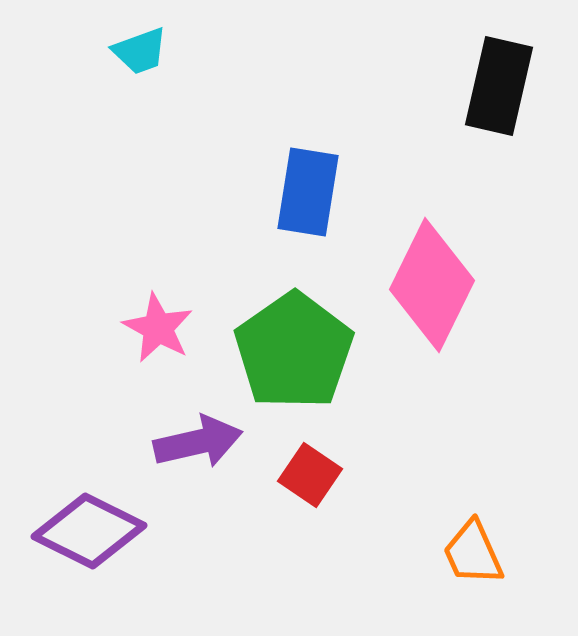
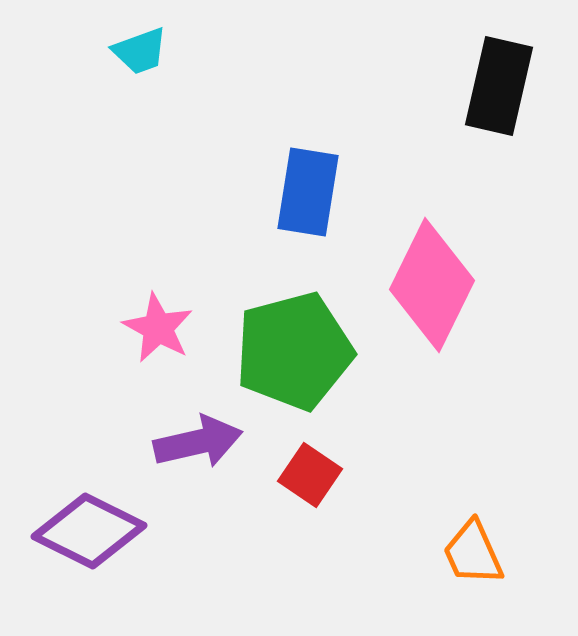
green pentagon: rotated 20 degrees clockwise
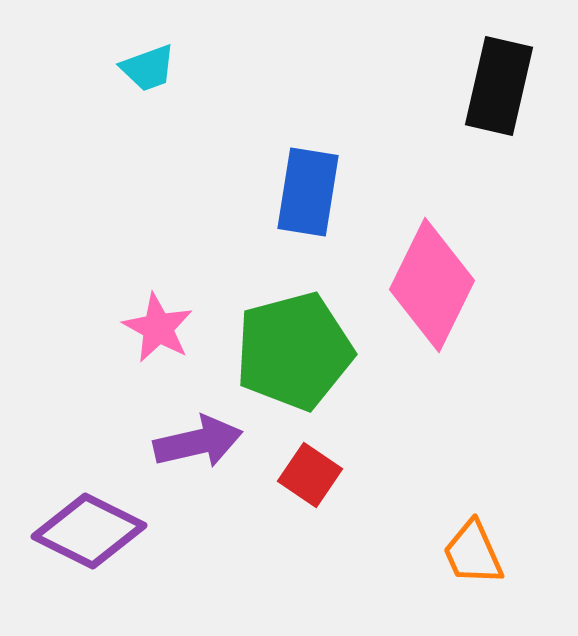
cyan trapezoid: moved 8 px right, 17 px down
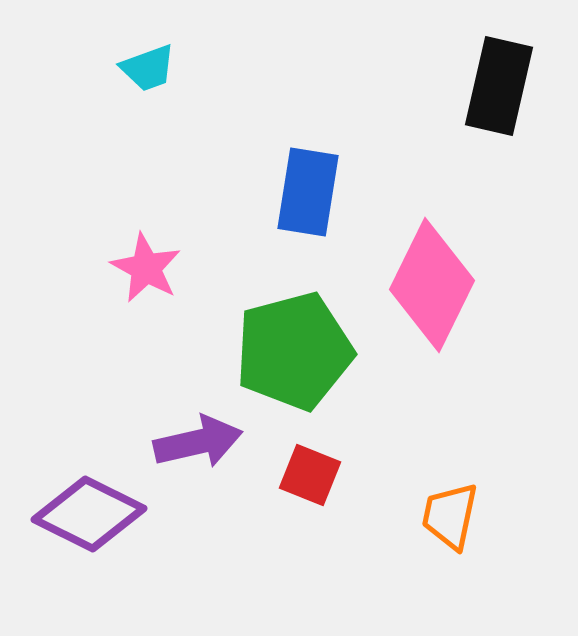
pink star: moved 12 px left, 60 px up
red square: rotated 12 degrees counterclockwise
purple diamond: moved 17 px up
orange trapezoid: moved 23 px left, 37 px up; rotated 36 degrees clockwise
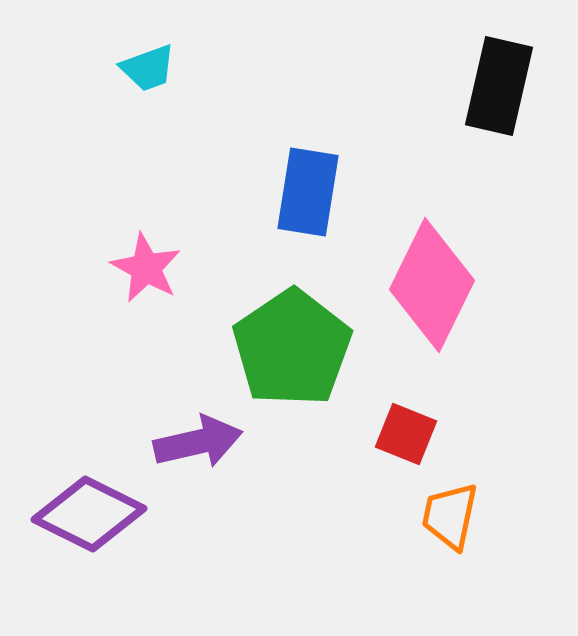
green pentagon: moved 2 px left, 3 px up; rotated 19 degrees counterclockwise
red square: moved 96 px right, 41 px up
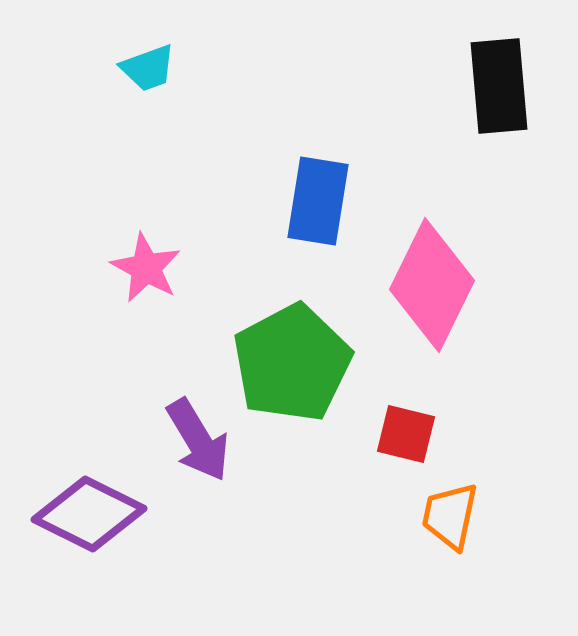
black rectangle: rotated 18 degrees counterclockwise
blue rectangle: moved 10 px right, 9 px down
green pentagon: moved 15 px down; rotated 6 degrees clockwise
red square: rotated 8 degrees counterclockwise
purple arrow: moved 2 px up; rotated 72 degrees clockwise
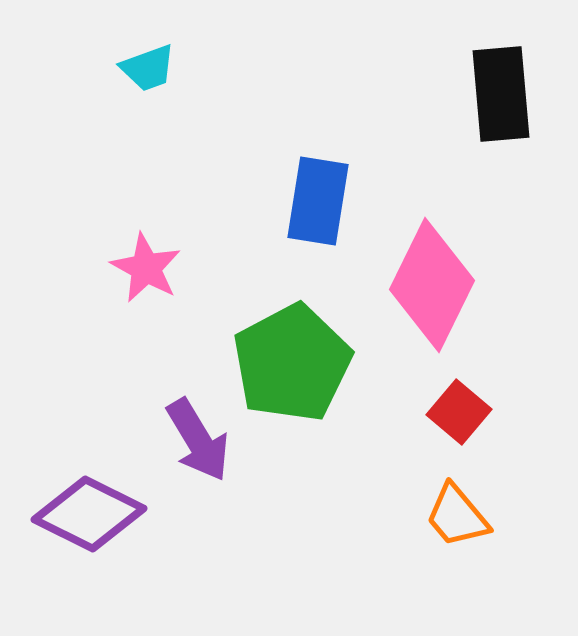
black rectangle: moved 2 px right, 8 px down
red square: moved 53 px right, 22 px up; rotated 26 degrees clockwise
orange trapezoid: moved 7 px right; rotated 52 degrees counterclockwise
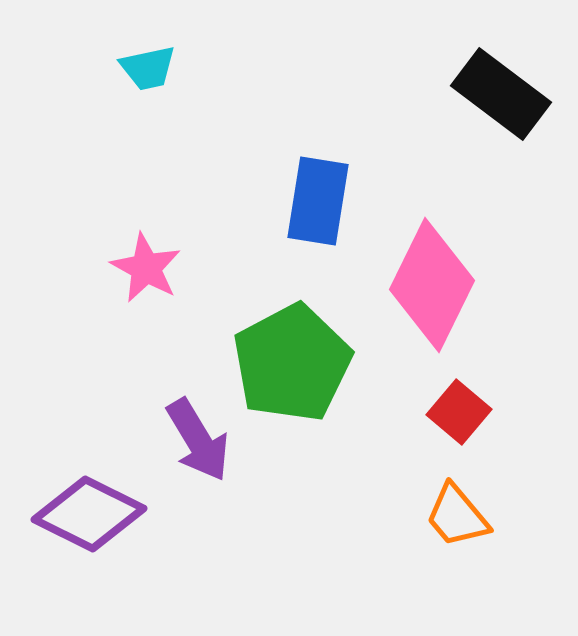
cyan trapezoid: rotated 8 degrees clockwise
black rectangle: rotated 48 degrees counterclockwise
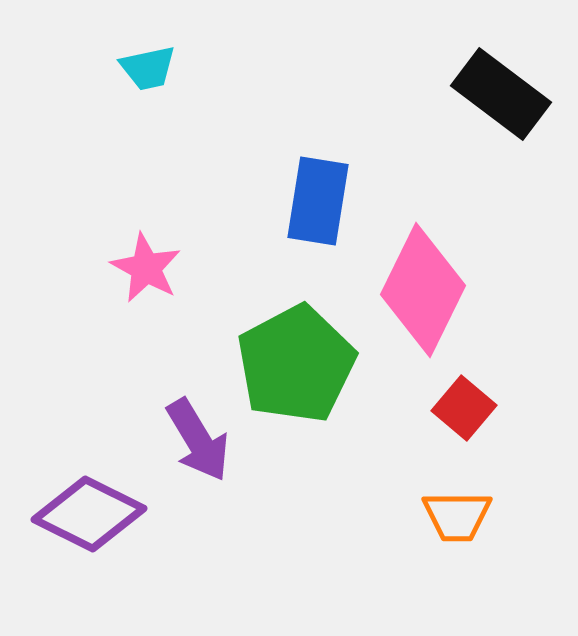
pink diamond: moved 9 px left, 5 px down
green pentagon: moved 4 px right, 1 px down
red square: moved 5 px right, 4 px up
orange trapezoid: rotated 50 degrees counterclockwise
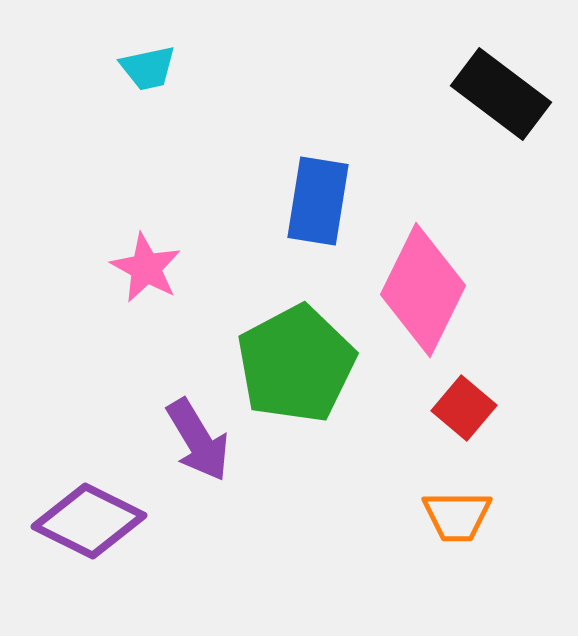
purple diamond: moved 7 px down
